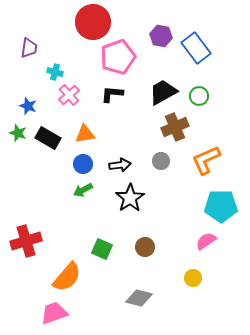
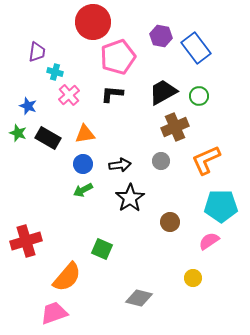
purple trapezoid: moved 8 px right, 4 px down
pink semicircle: moved 3 px right
brown circle: moved 25 px right, 25 px up
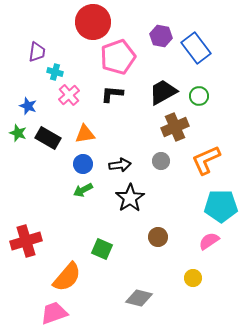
brown circle: moved 12 px left, 15 px down
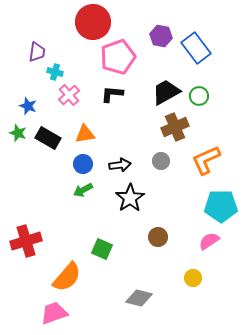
black trapezoid: moved 3 px right
